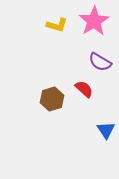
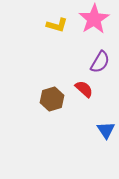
pink star: moved 2 px up
purple semicircle: rotated 90 degrees counterclockwise
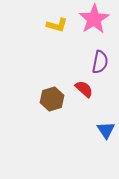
purple semicircle: rotated 20 degrees counterclockwise
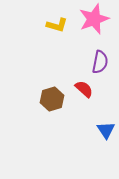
pink star: rotated 12 degrees clockwise
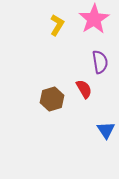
pink star: rotated 12 degrees counterclockwise
yellow L-shape: rotated 75 degrees counterclockwise
purple semicircle: rotated 20 degrees counterclockwise
red semicircle: rotated 18 degrees clockwise
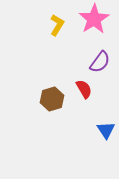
purple semicircle: rotated 45 degrees clockwise
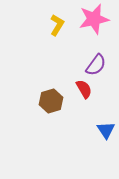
pink star: rotated 20 degrees clockwise
purple semicircle: moved 4 px left, 3 px down
brown hexagon: moved 1 px left, 2 px down
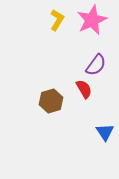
pink star: moved 2 px left, 1 px down; rotated 12 degrees counterclockwise
yellow L-shape: moved 5 px up
blue triangle: moved 1 px left, 2 px down
